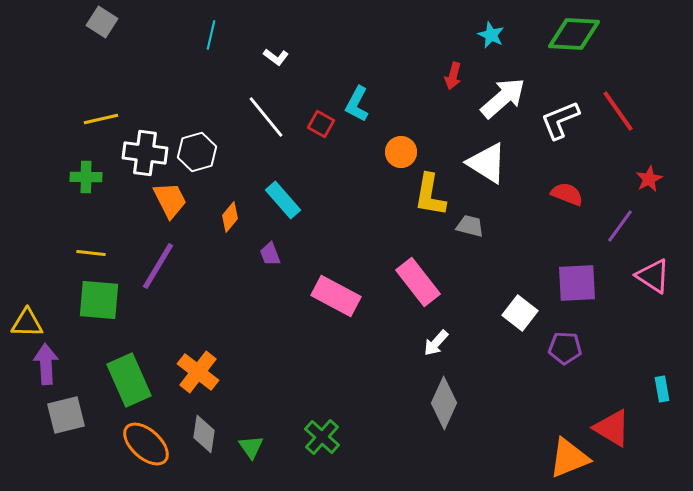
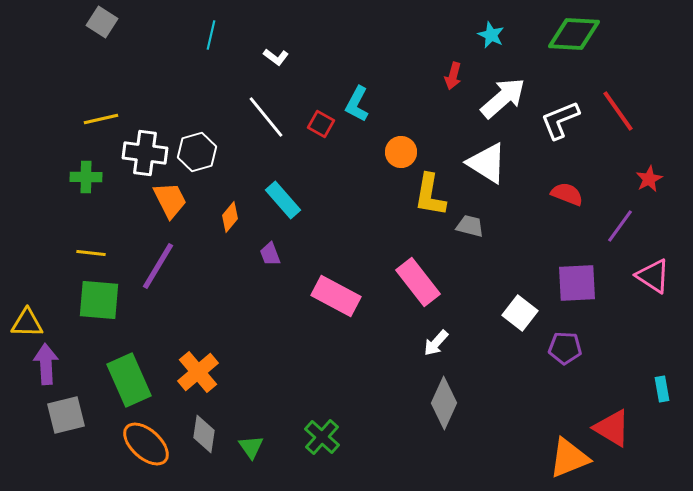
orange cross at (198, 372): rotated 12 degrees clockwise
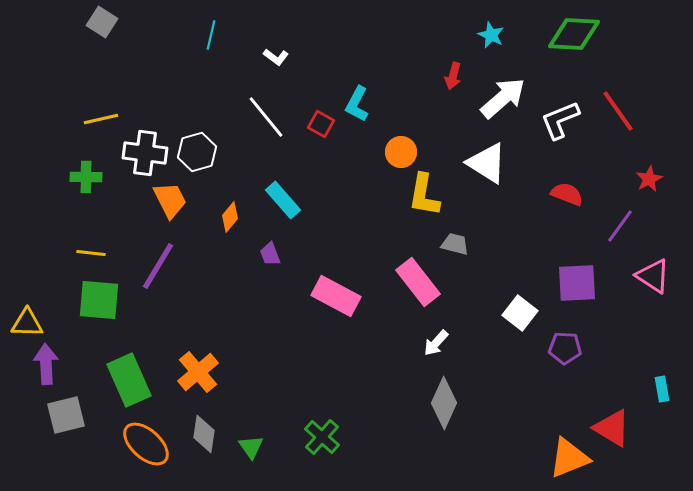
yellow L-shape at (430, 195): moved 6 px left
gray trapezoid at (470, 226): moved 15 px left, 18 px down
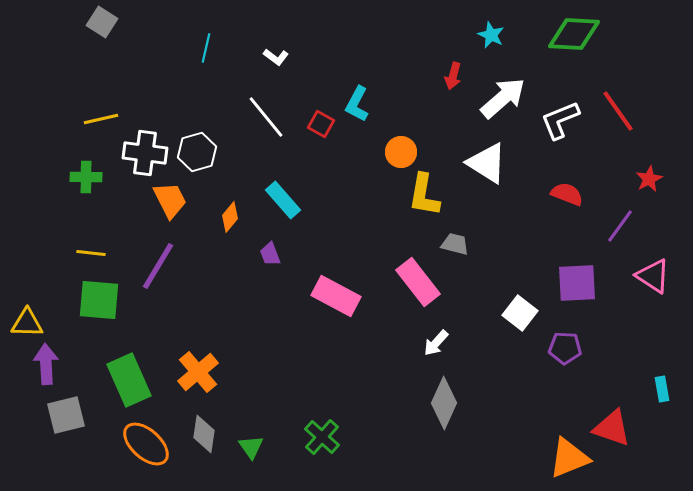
cyan line at (211, 35): moved 5 px left, 13 px down
red triangle at (612, 428): rotated 12 degrees counterclockwise
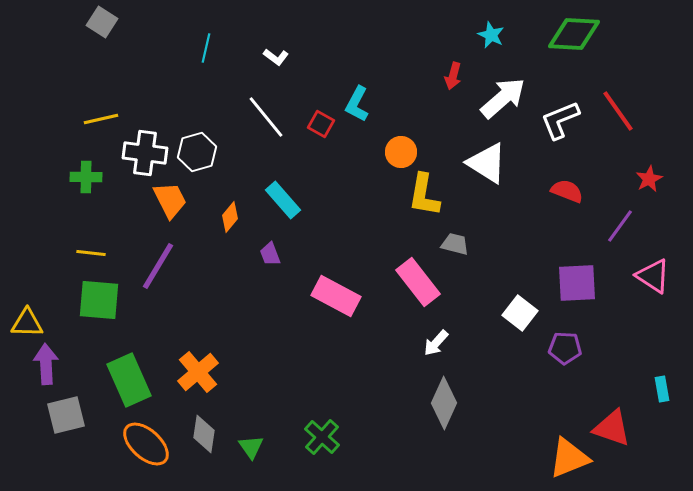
red semicircle at (567, 194): moved 3 px up
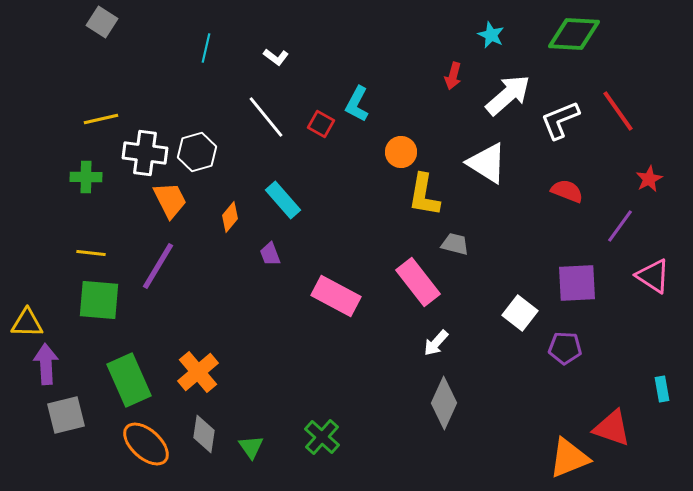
white arrow at (503, 98): moved 5 px right, 3 px up
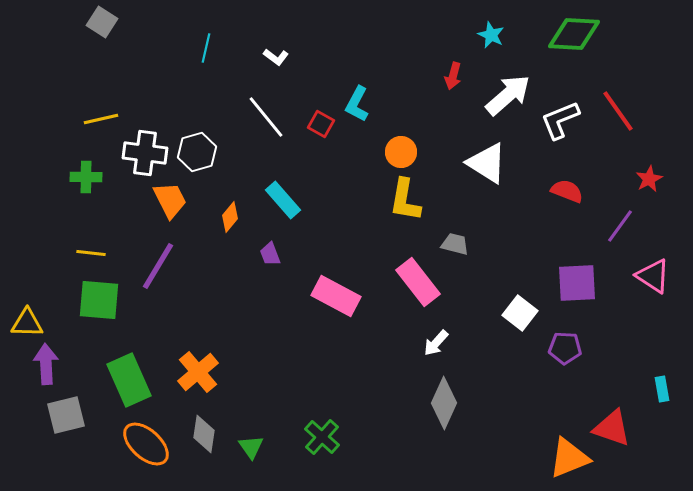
yellow L-shape at (424, 195): moved 19 px left, 5 px down
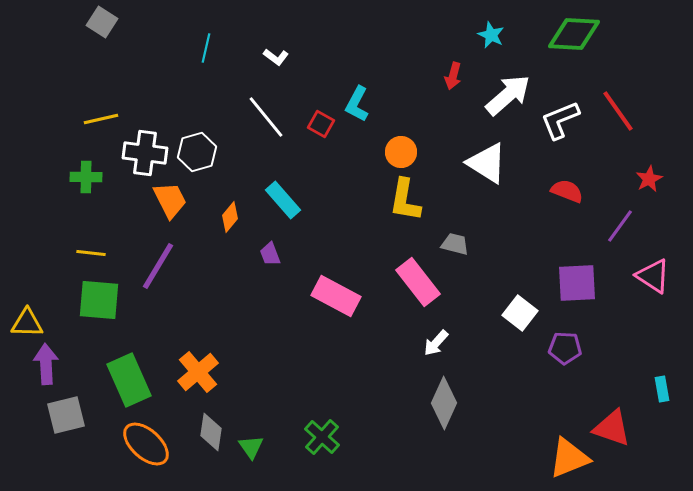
gray diamond at (204, 434): moved 7 px right, 2 px up
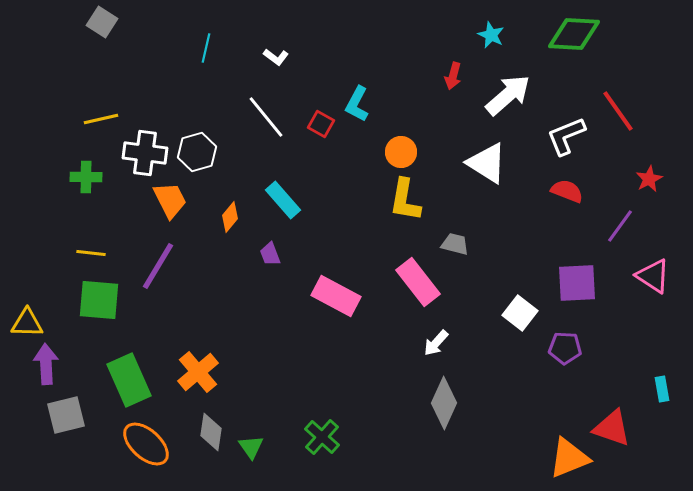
white L-shape at (560, 120): moved 6 px right, 16 px down
